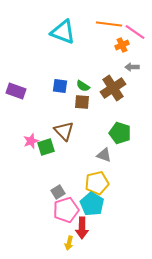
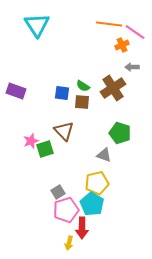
cyan triangle: moved 26 px left, 7 px up; rotated 36 degrees clockwise
blue square: moved 2 px right, 7 px down
green square: moved 1 px left, 2 px down
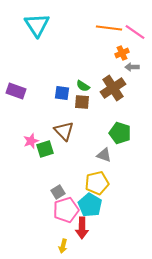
orange line: moved 4 px down
orange cross: moved 8 px down
cyan pentagon: moved 2 px left, 1 px down
yellow arrow: moved 6 px left, 3 px down
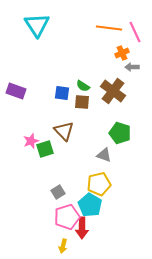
pink line: rotated 30 degrees clockwise
brown cross: moved 3 px down; rotated 20 degrees counterclockwise
yellow pentagon: moved 2 px right, 1 px down
pink pentagon: moved 1 px right, 7 px down
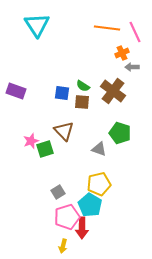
orange line: moved 2 px left
gray triangle: moved 5 px left, 6 px up
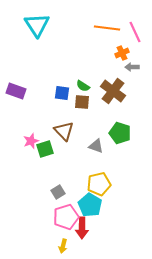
gray triangle: moved 3 px left, 3 px up
pink pentagon: moved 1 px left
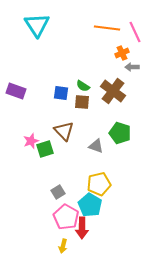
blue square: moved 1 px left
pink pentagon: rotated 25 degrees counterclockwise
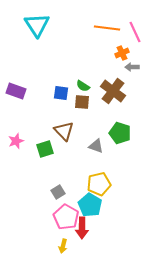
pink star: moved 15 px left
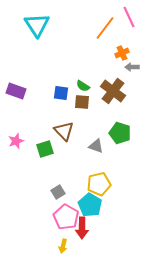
orange line: moved 2 px left; rotated 60 degrees counterclockwise
pink line: moved 6 px left, 15 px up
